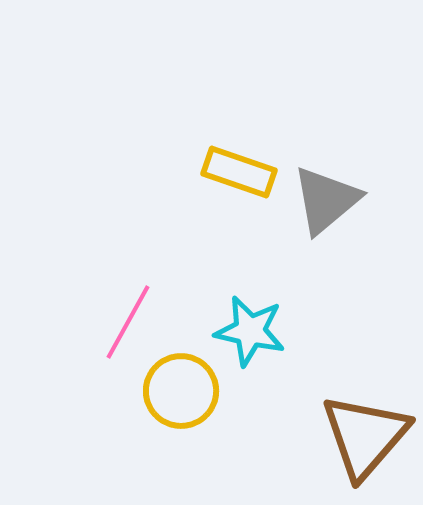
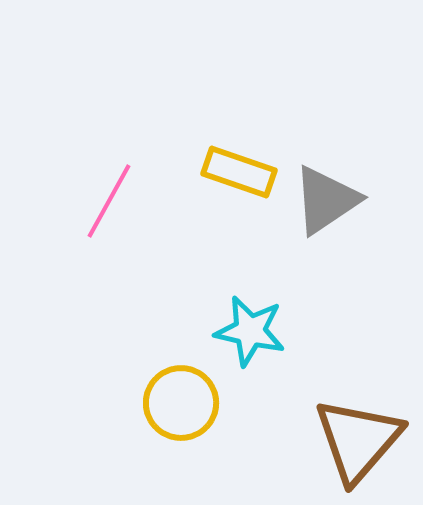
gray triangle: rotated 6 degrees clockwise
pink line: moved 19 px left, 121 px up
yellow circle: moved 12 px down
brown triangle: moved 7 px left, 4 px down
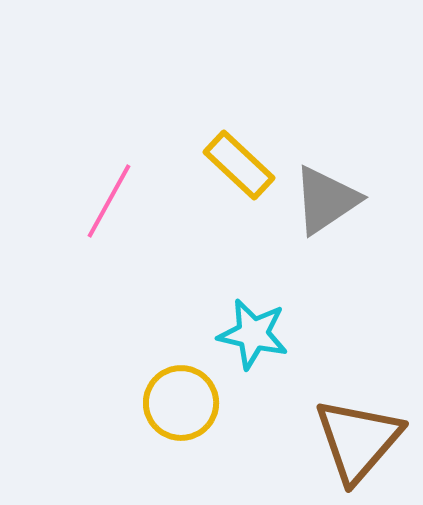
yellow rectangle: moved 7 px up; rotated 24 degrees clockwise
cyan star: moved 3 px right, 3 px down
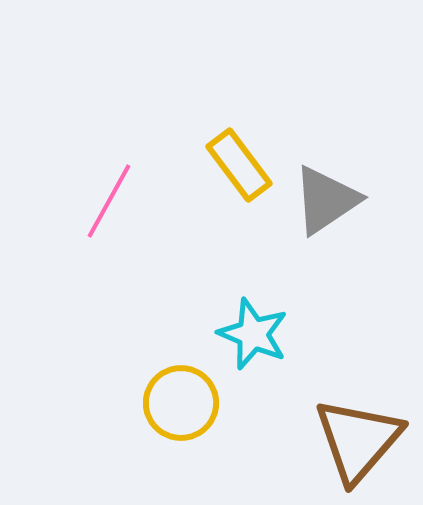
yellow rectangle: rotated 10 degrees clockwise
cyan star: rotated 10 degrees clockwise
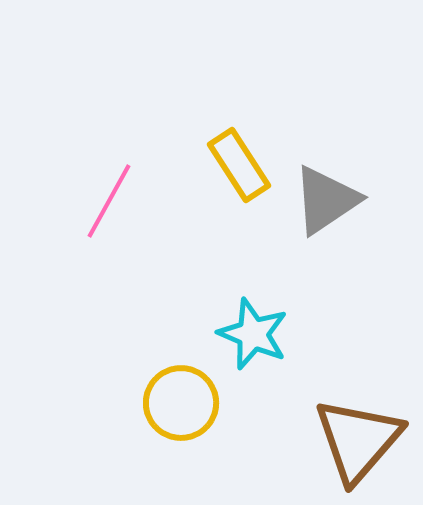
yellow rectangle: rotated 4 degrees clockwise
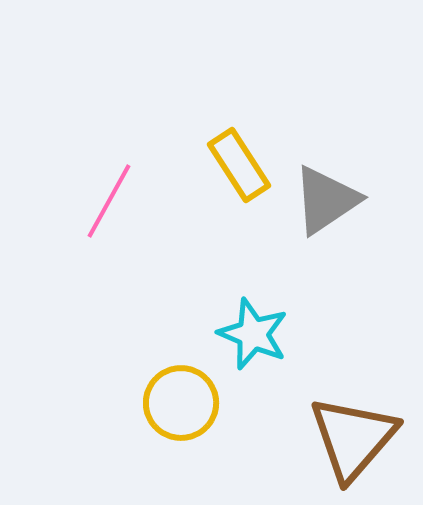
brown triangle: moved 5 px left, 2 px up
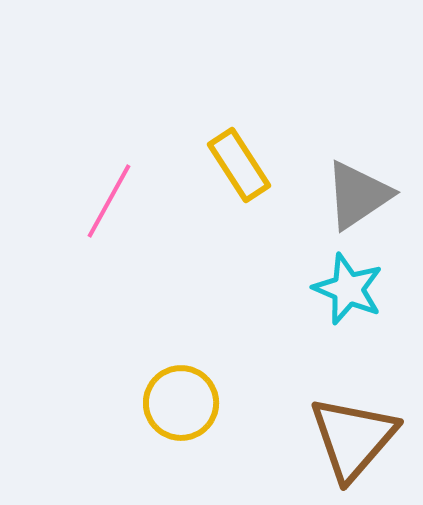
gray triangle: moved 32 px right, 5 px up
cyan star: moved 95 px right, 45 px up
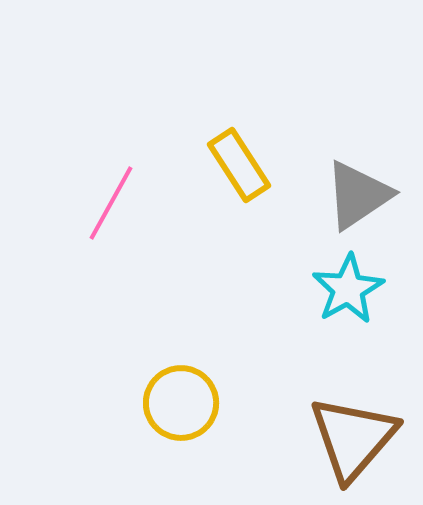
pink line: moved 2 px right, 2 px down
cyan star: rotated 20 degrees clockwise
